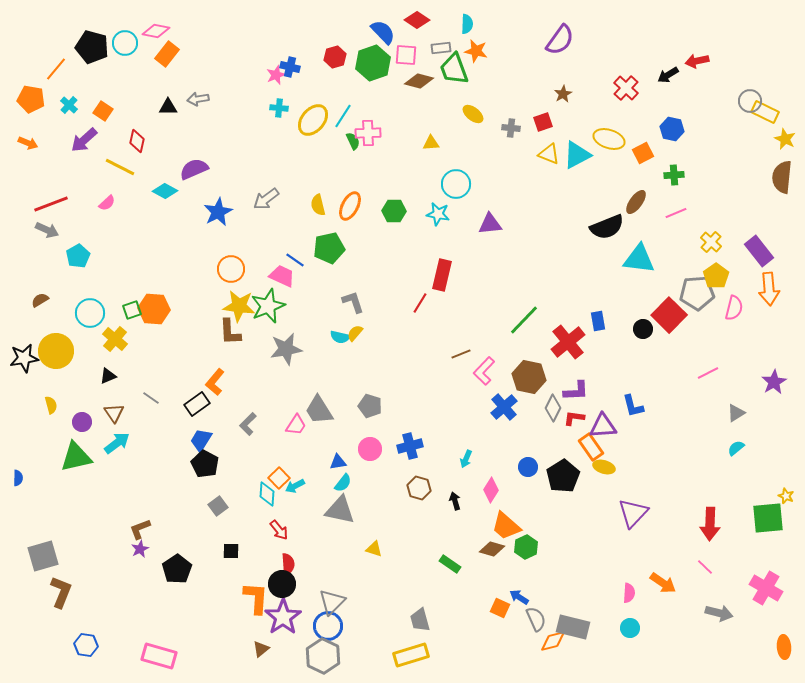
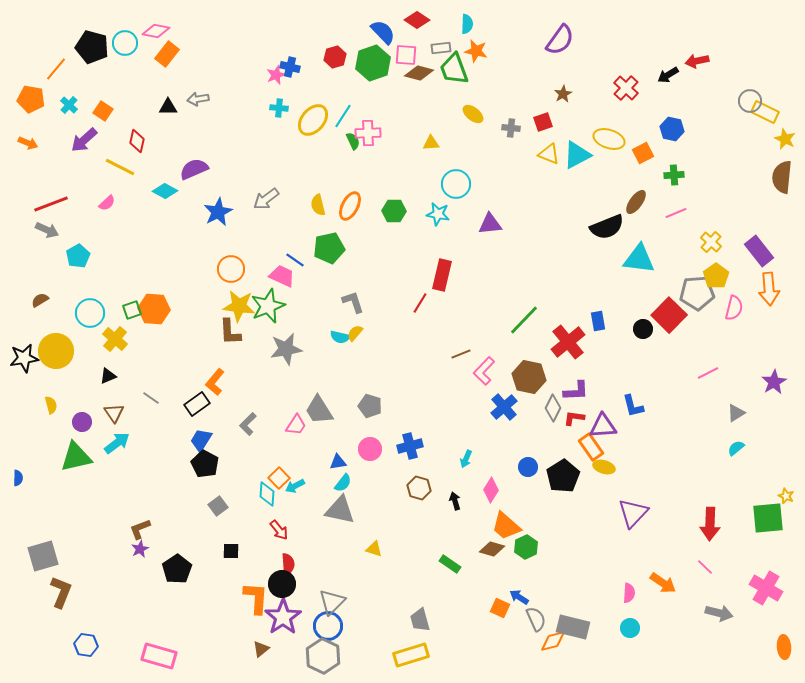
brown diamond at (419, 81): moved 8 px up
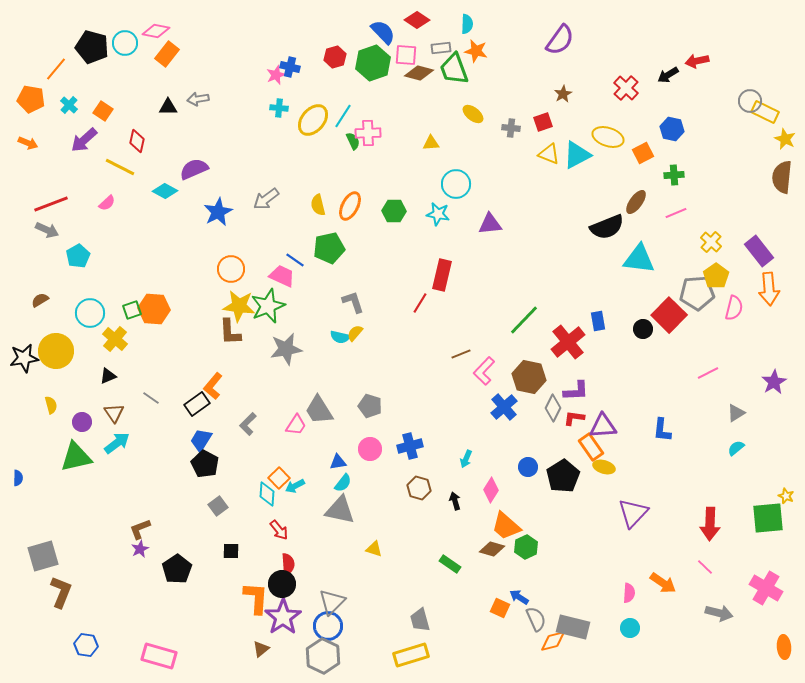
yellow ellipse at (609, 139): moved 1 px left, 2 px up
orange L-shape at (215, 382): moved 2 px left, 4 px down
blue L-shape at (633, 406): moved 29 px right, 24 px down; rotated 20 degrees clockwise
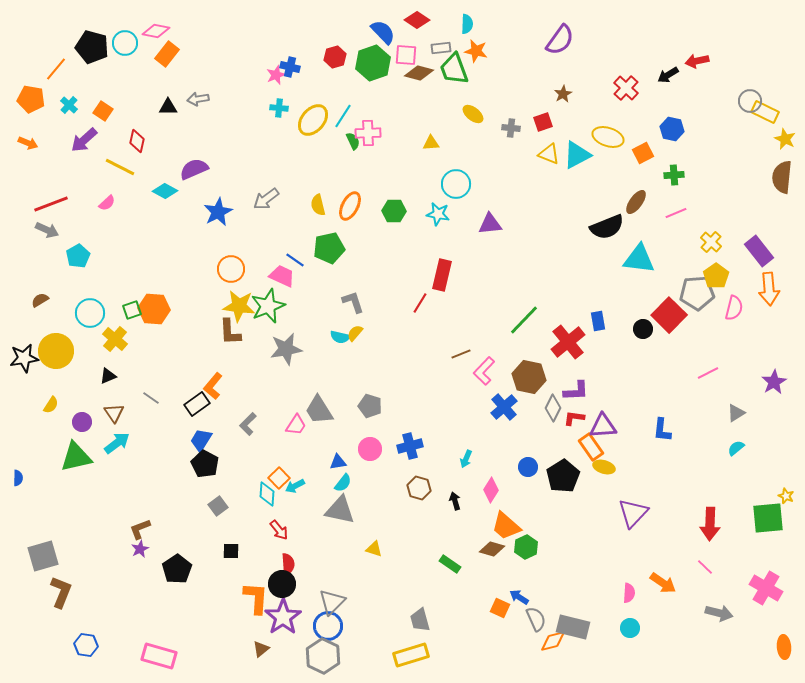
yellow semicircle at (51, 405): rotated 48 degrees clockwise
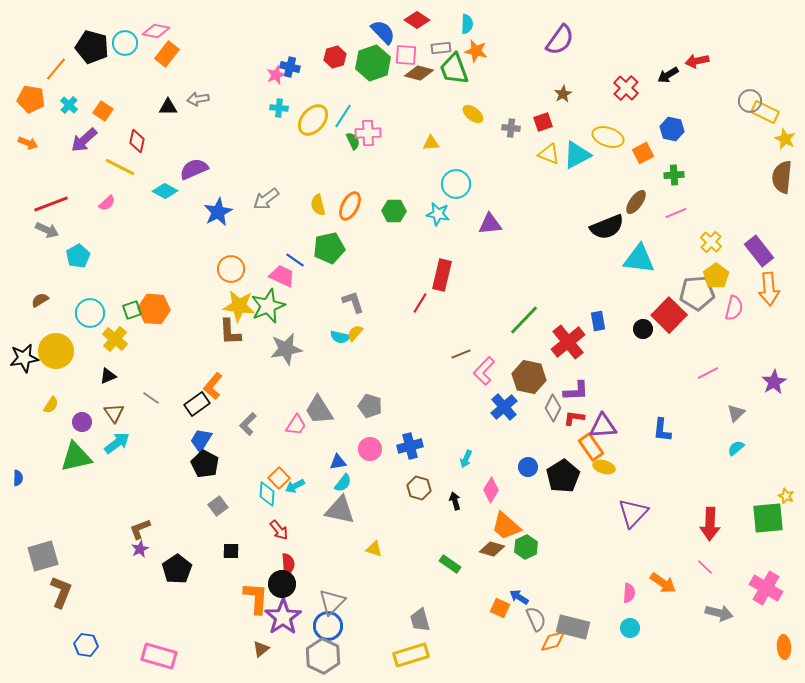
gray triangle at (736, 413): rotated 12 degrees counterclockwise
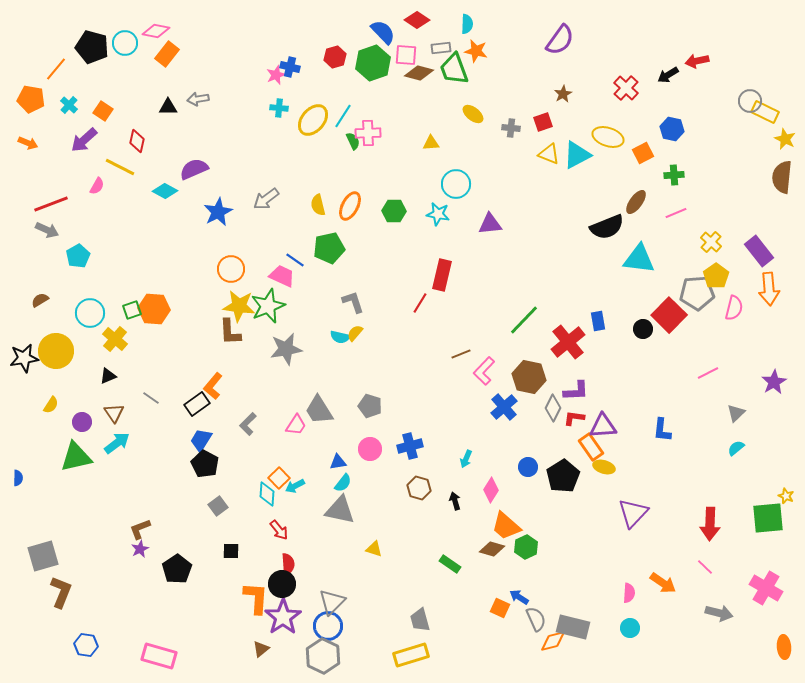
pink semicircle at (107, 203): moved 10 px left, 17 px up; rotated 18 degrees counterclockwise
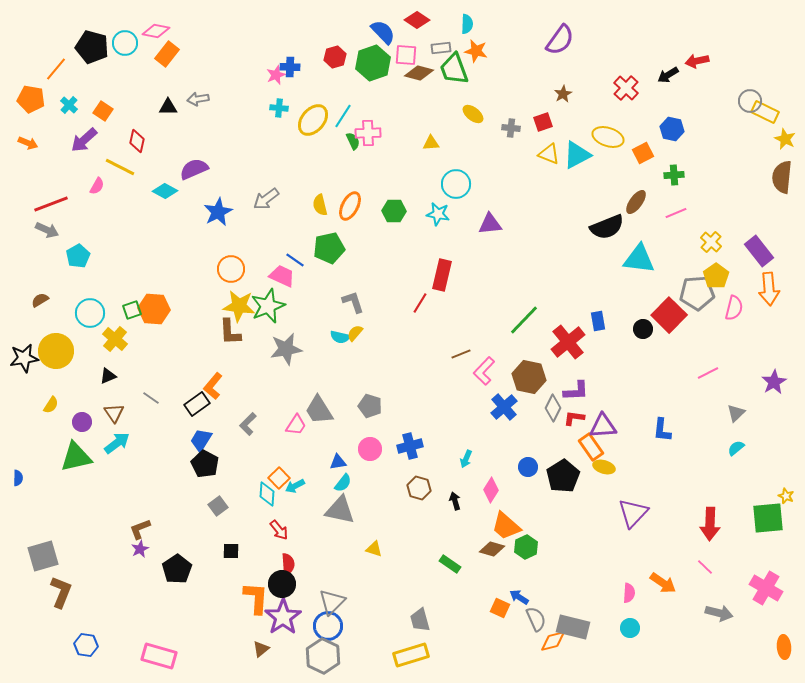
blue cross at (290, 67): rotated 12 degrees counterclockwise
yellow semicircle at (318, 205): moved 2 px right
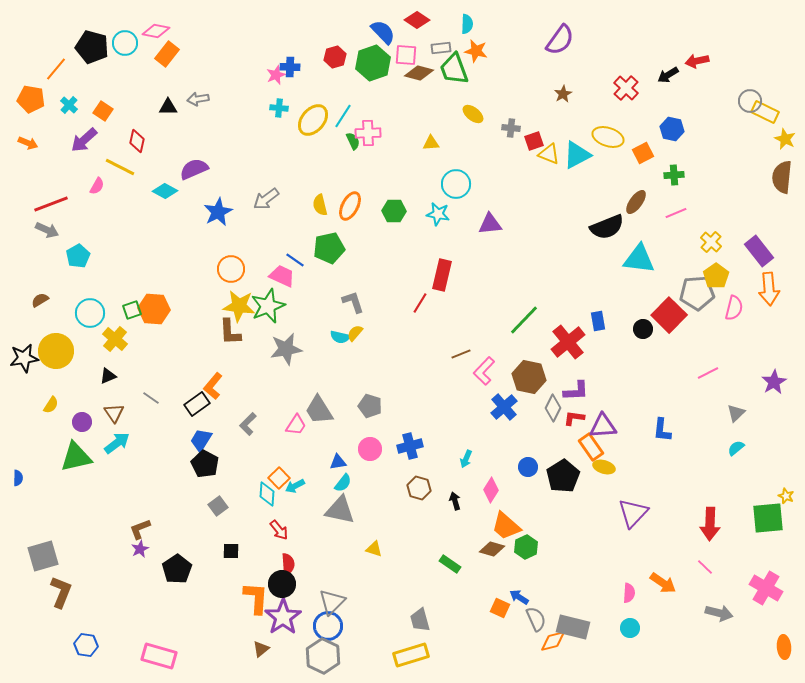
red square at (543, 122): moved 9 px left, 19 px down
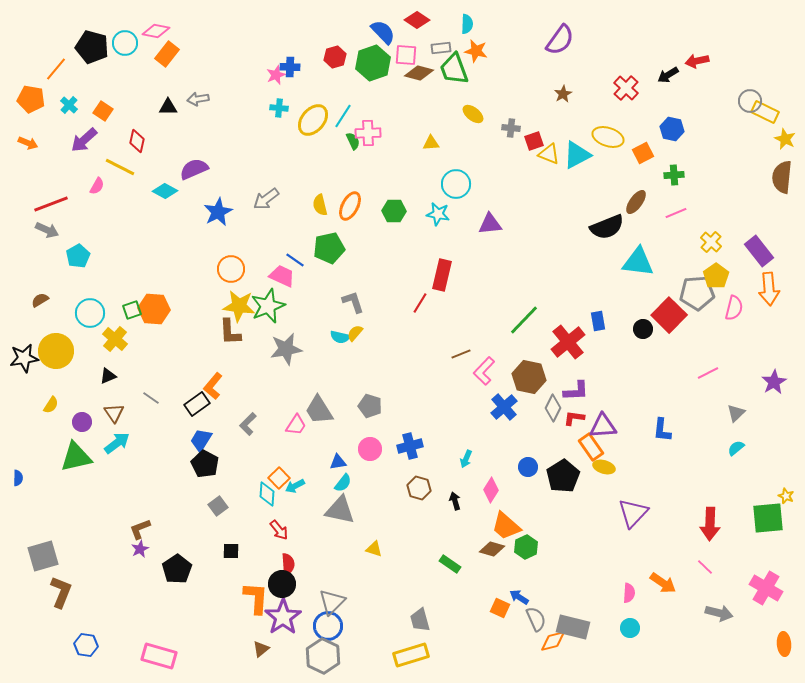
cyan triangle at (639, 259): moved 1 px left, 3 px down
orange ellipse at (784, 647): moved 3 px up
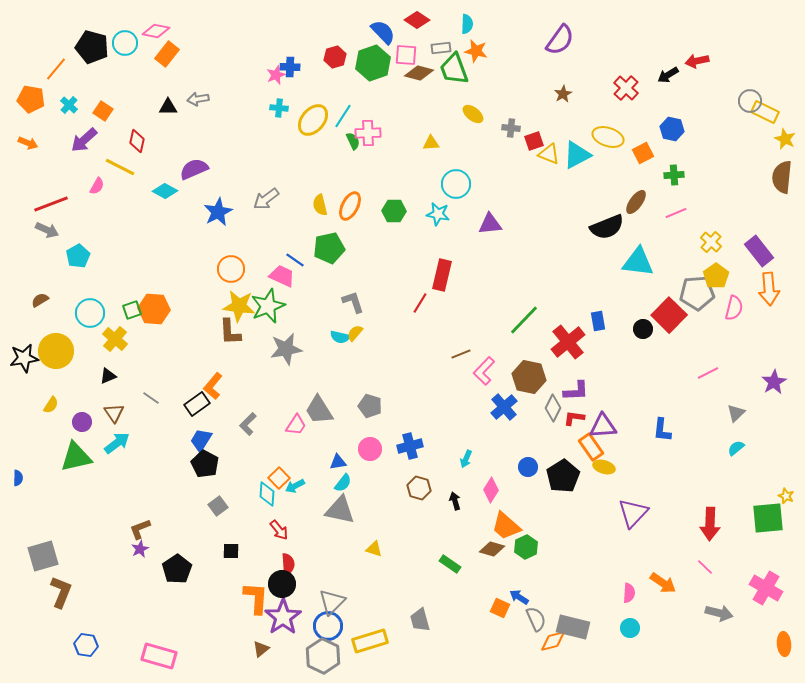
yellow rectangle at (411, 655): moved 41 px left, 14 px up
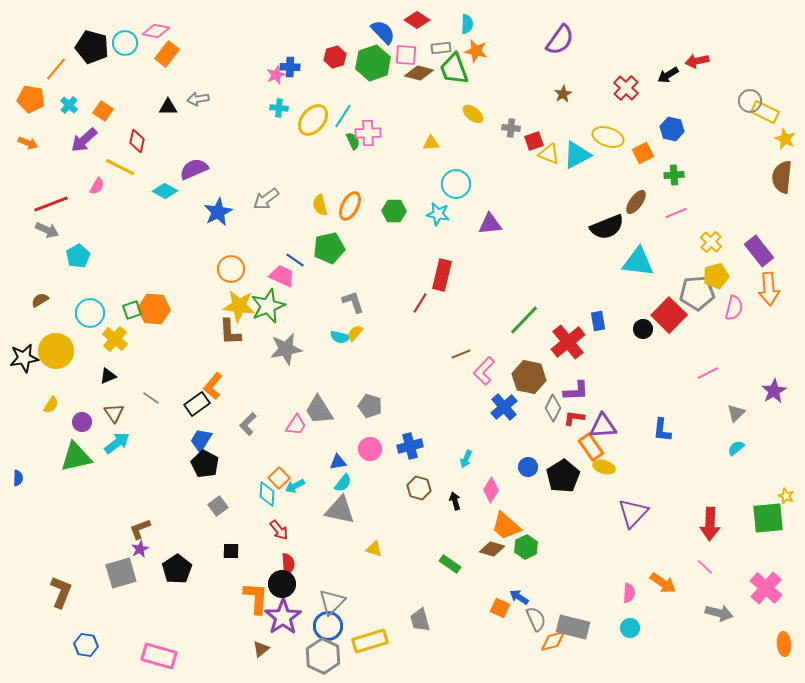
yellow pentagon at (716, 276): rotated 20 degrees clockwise
purple star at (774, 382): moved 9 px down
gray square at (43, 556): moved 78 px right, 17 px down
pink cross at (766, 588): rotated 12 degrees clockwise
